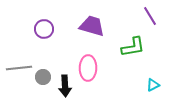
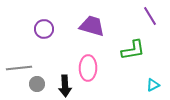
green L-shape: moved 3 px down
gray circle: moved 6 px left, 7 px down
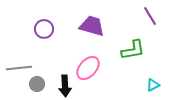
pink ellipse: rotated 40 degrees clockwise
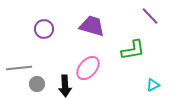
purple line: rotated 12 degrees counterclockwise
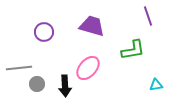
purple line: moved 2 px left; rotated 24 degrees clockwise
purple circle: moved 3 px down
cyan triangle: moved 3 px right; rotated 16 degrees clockwise
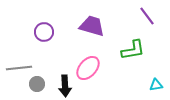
purple line: moved 1 px left; rotated 18 degrees counterclockwise
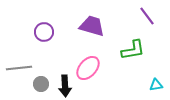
gray circle: moved 4 px right
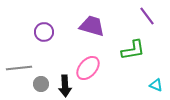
cyan triangle: rotated 32 degrees clockwise
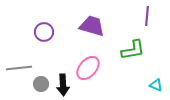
purple line: rotated 42 degrees clockwise
black arrow: moved 2 px left, 1 px up
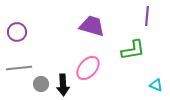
purple circle: moved 27 px left
